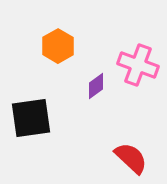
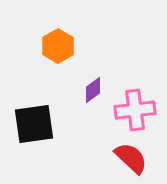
pink cross: moved 3 px left, 45 px down; rotated 27 degrees counterclockwise
purple diamond: moved 3 px left, 4 px down
black square: moved 3 px right, 6 px down
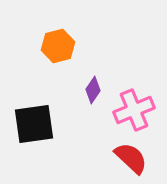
orange hexagon: rotated 16 degrees clockwise
purple diamond: rotated 20 degrees counterclockwise
pink cross: moved 1 px left; rotated 15 degrees counterclockwise
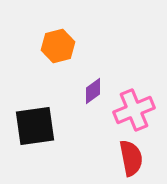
purple diamond: moved 1 px down; rotated 20 degrees clockwise
black square: moved 1 px right, 2 px down
red semicircle: rotated 36 degrees clockwise
